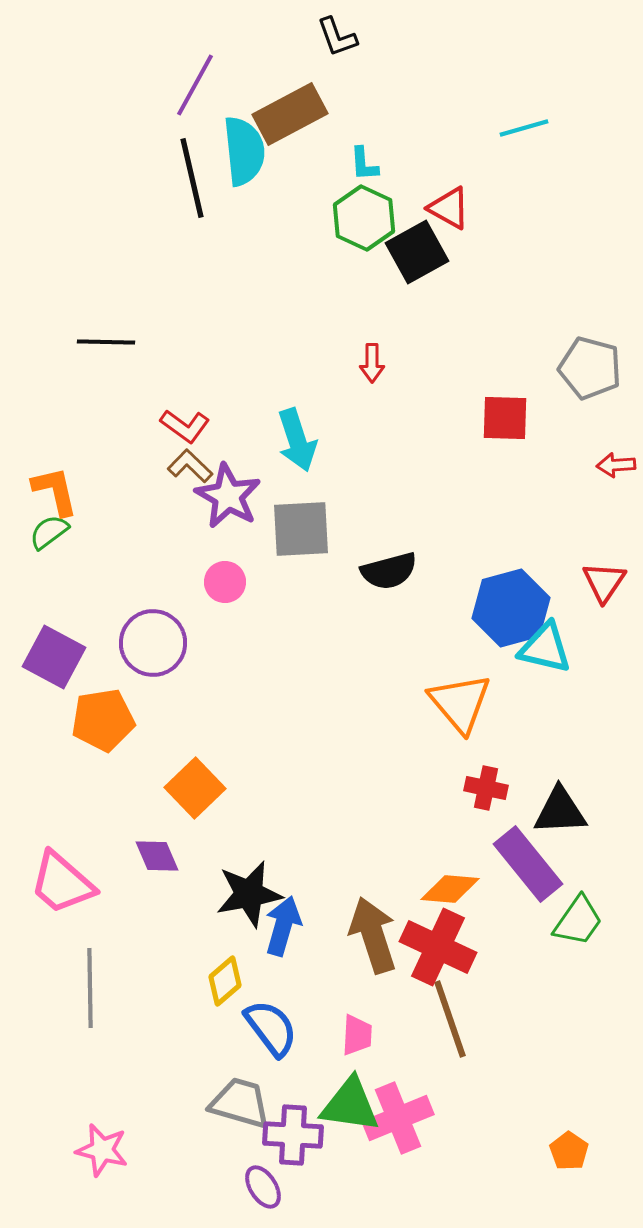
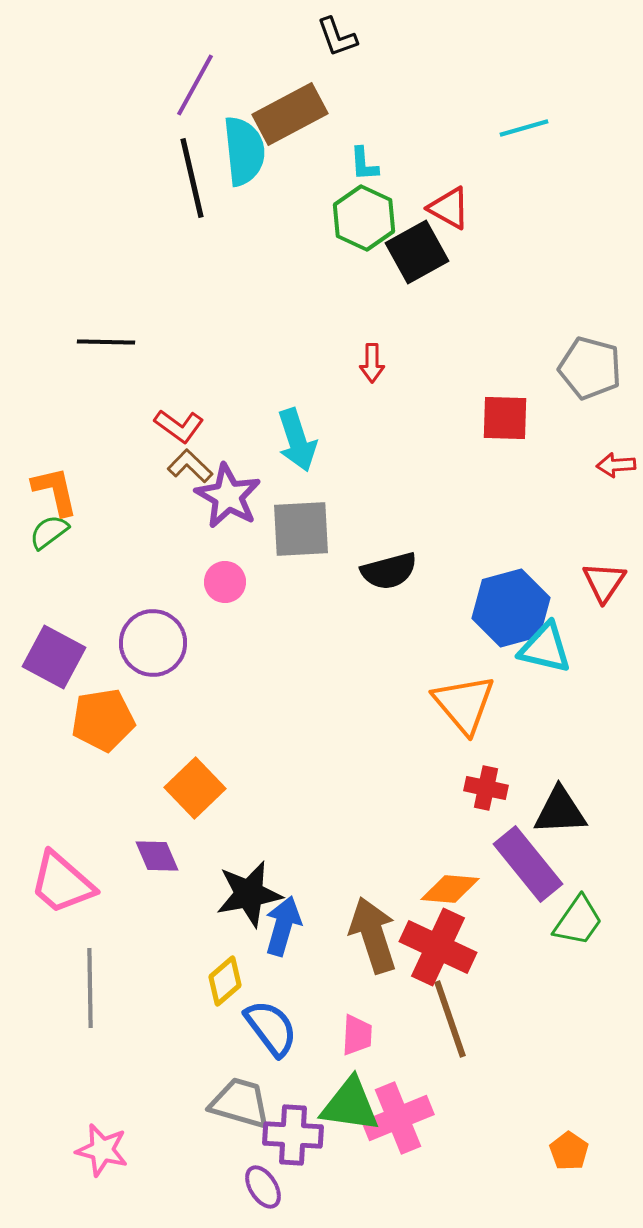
red L-shape at (185, 426): moved 6 px left
orange triangle at (460, 703): moved 4 px right, 1 px down
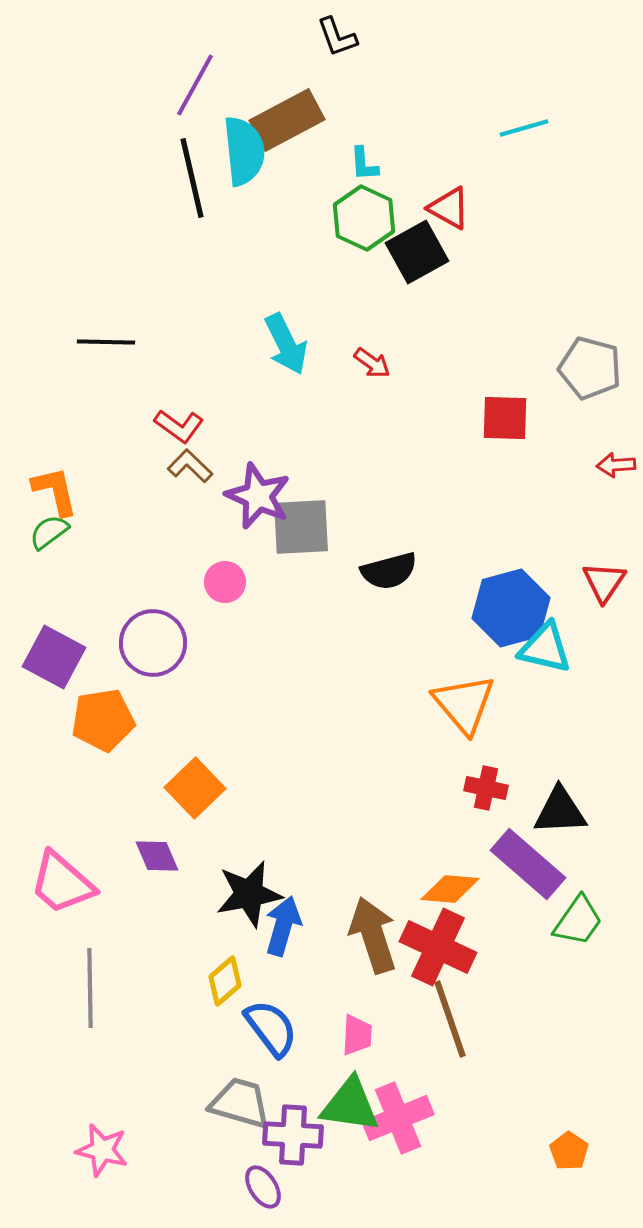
brown rectangle at (290, 114): moved 3 px left, 6 px down
red arrow at (372, 363): rotated 54 degrees counterclockwise
cyan arrow at (297, 440): moved 11 px left, 96 px up; rotated 8 degrees counterclockwise
purple star at (228, 496): moved 30 px right; rotated 6 degrees counterclockwise
gray square at (301, 529): moved 2 px up
purple rectangle at (528, 864): rotated 10 degrees counterclockwise
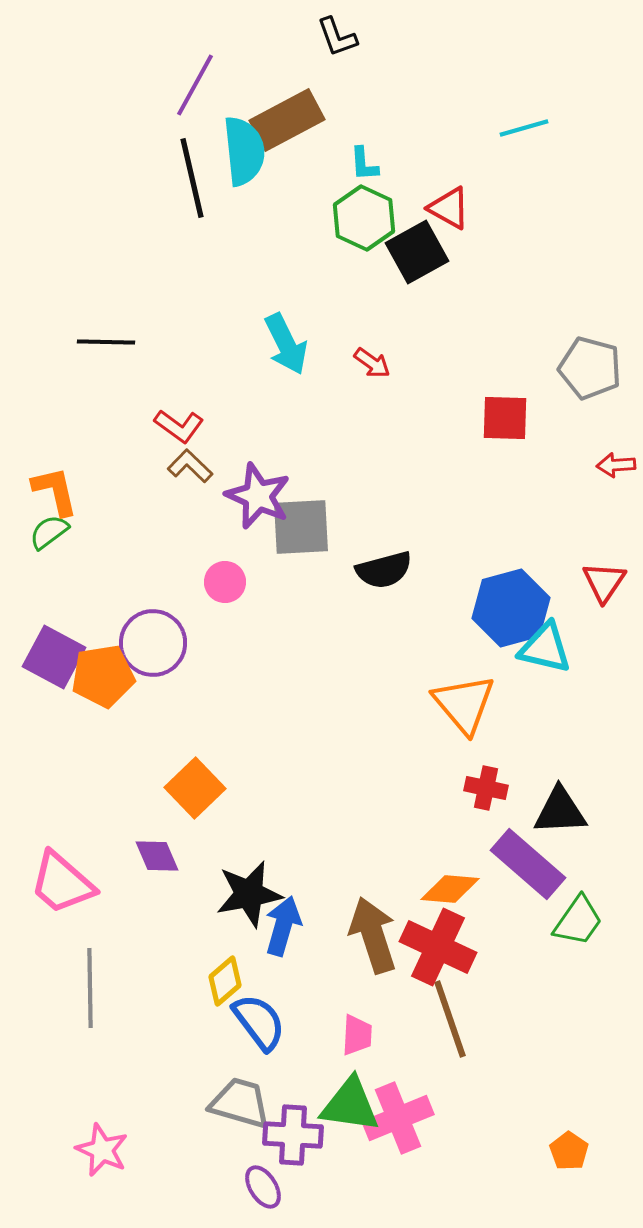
black semicircle at (389, 571): moved 5 px left, 1 px up
orange pentagon at (103, 720): moved 44 px up
blue semicircle at (271, 1028): moved 12 px left, 6 px up
pink star at (102, 1150): rotated 10 degrees clockwise
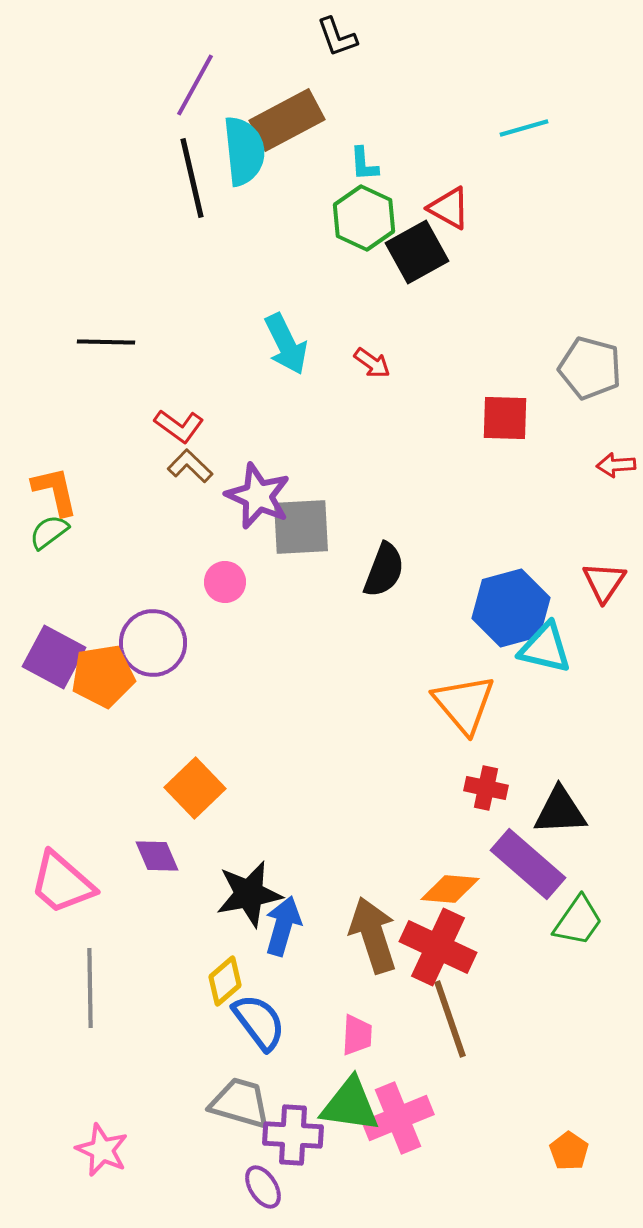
black semicircle at (384, 570): rotated 54 degrees counterclockwise
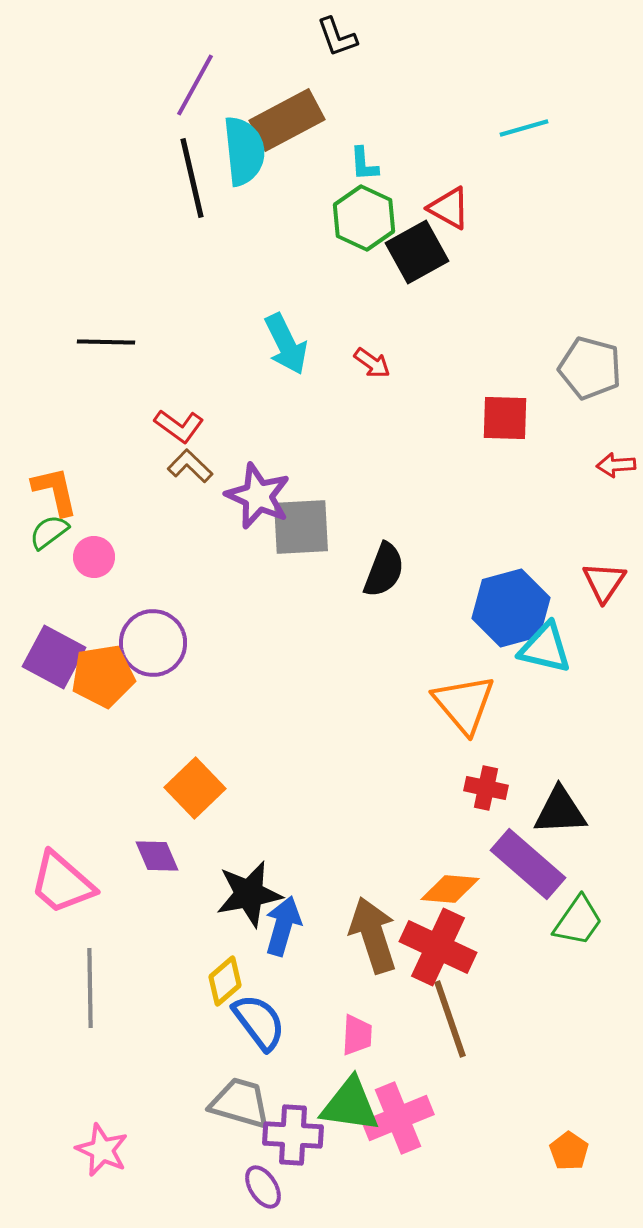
pink circle at (225, 582): moved 131 px left, 25 px up
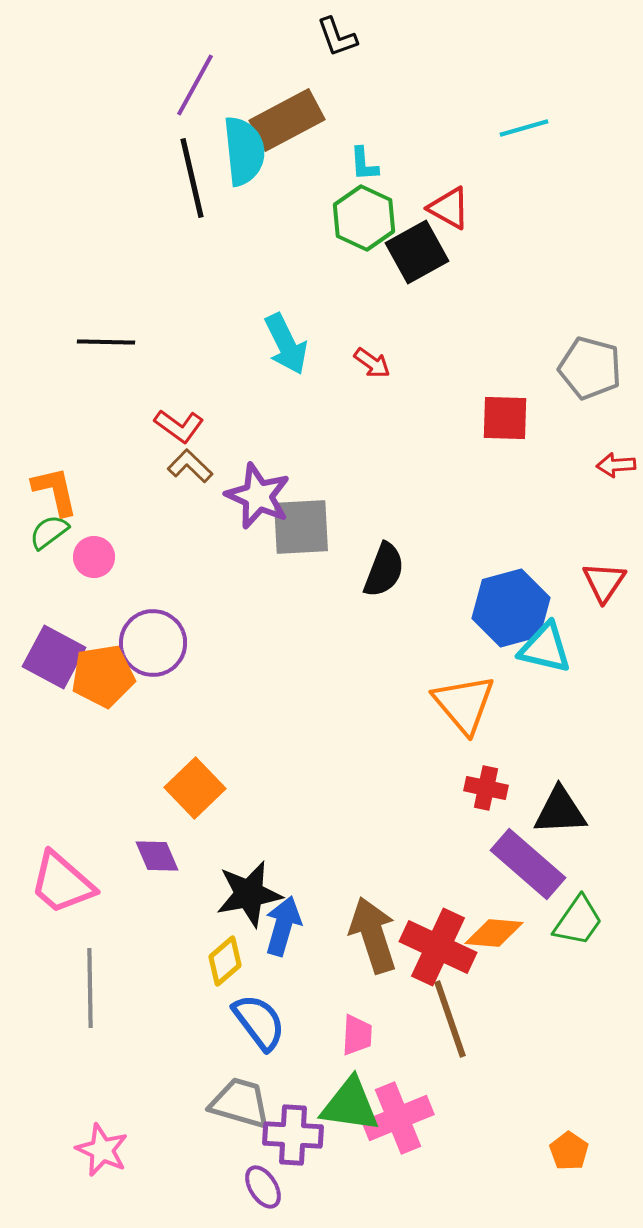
orange diamond at (450, 889): moved 44 px right, 44 px down
yellow diamond at (225, 981): moved 20 px up
